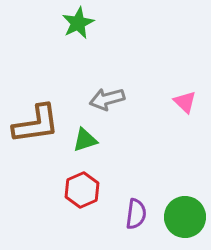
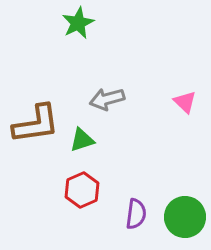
green triangle: moved 3 px left
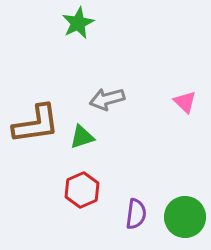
green triangle: moved 3 px up
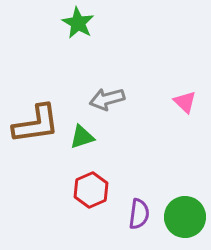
green star: rotated 16 degrees counterclockwise
red hexagon: moved 9 px right
purple semicircle: moved 3 px right
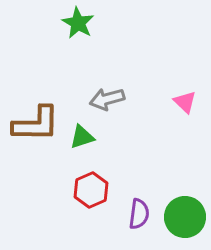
brown L-shape: rotated 9 degrees clockwise
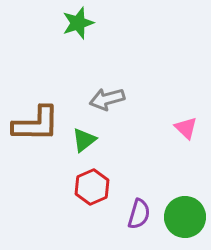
green star: rotated 24 degrees clockwise
pink triangle: moved 1 px right, 26 px down
green triangle: moved 2 px right, 3 px down; rotated 20 degrees counterclockwise
red hexagon: moved 1 px right, 3 px up
purple semicircle: rotated 8 degrees clockwise
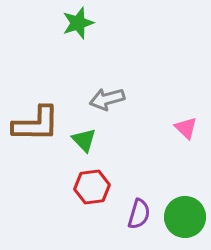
green triangle: rotated 36 degrees counterclockwise
red hexagon: rotated 16 degrees clockwise
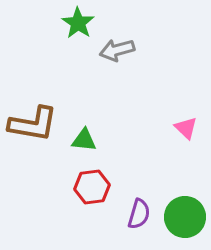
green star: rotated 20 degrees counterclockwise
gray arrow: moved 10 px right, 49 px up
brown L-shape: moved 3 px left; rotated 9 degrees clockwise
green triangle: rotated 40 degrees counterclockwise
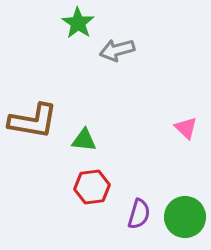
brown L-shape: moved 3 px up
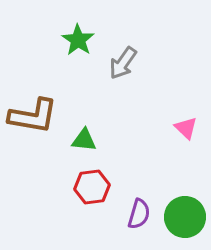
green star: moved 17 px down
gray arrow: moved 6 px right, 13 px down; rotated 40 degrees counterclockwise
brown L-shape: moved 5 px up
